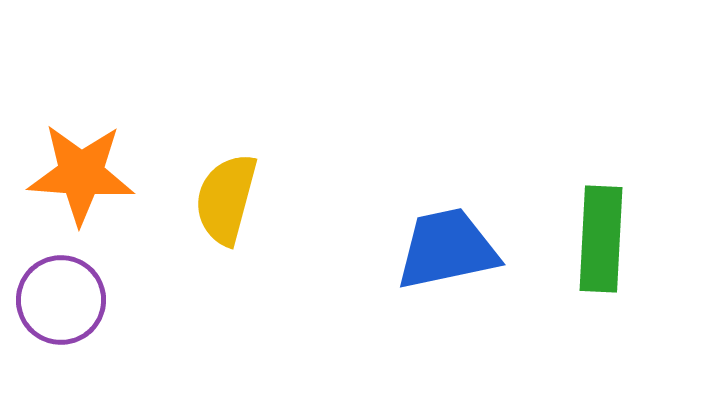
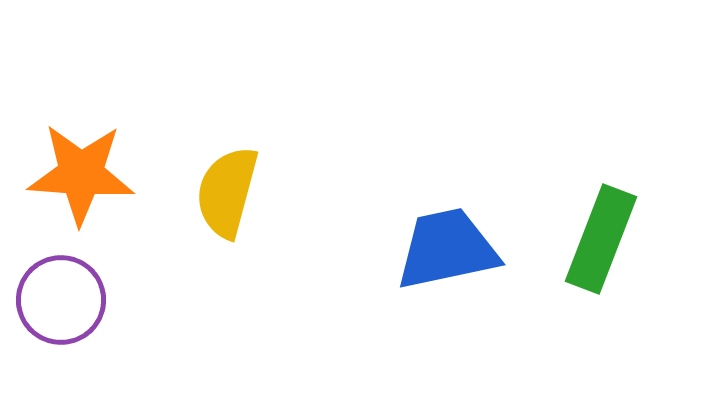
yellow semicircle: moved 1 px right, 7 px up
green rectangle: rotated 18 degrees clockwise
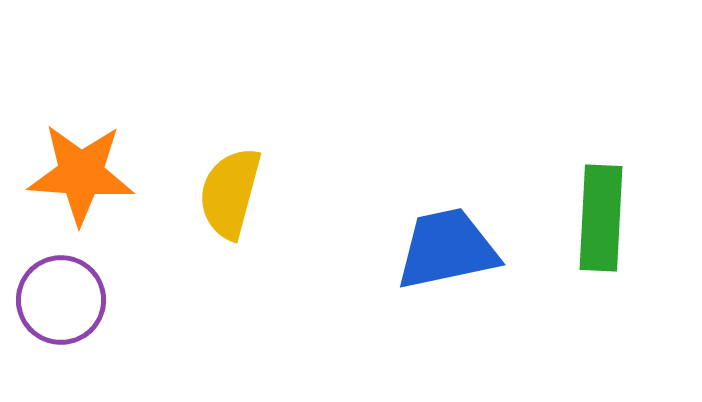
yellow semicircle: moved 3 px right, 1 px down
green rectangle: moved 21 px up; rotated 18 degrees counterclockwise
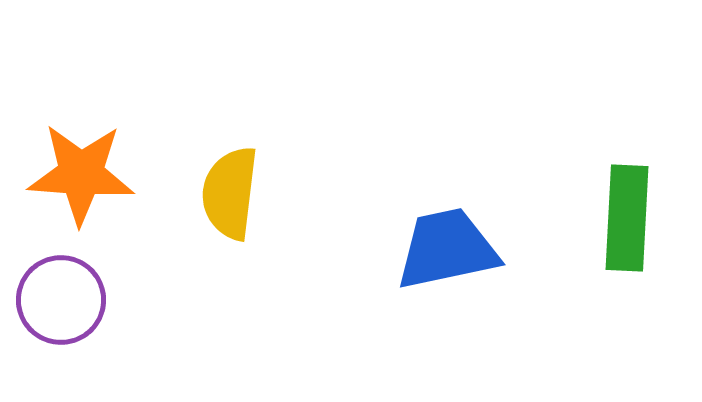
yellow semicircle: rotated 8 degrees counterclockwise
green rectangle: moved 26 px right
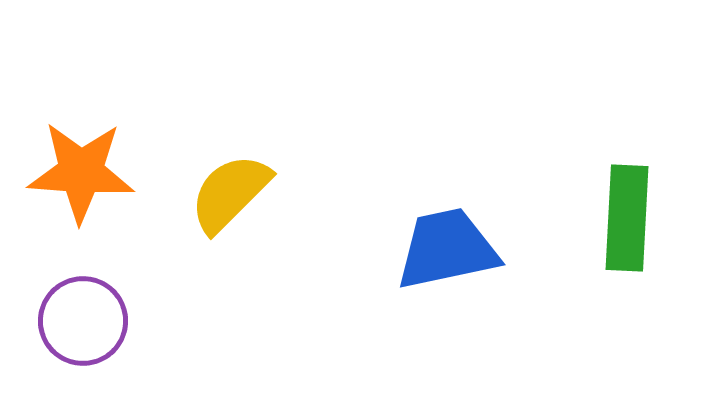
orange star: moved 2 px up
yellow semicircle: rotated 38 degrees clockwise
purple circle: moved 22 px right, 21 px down
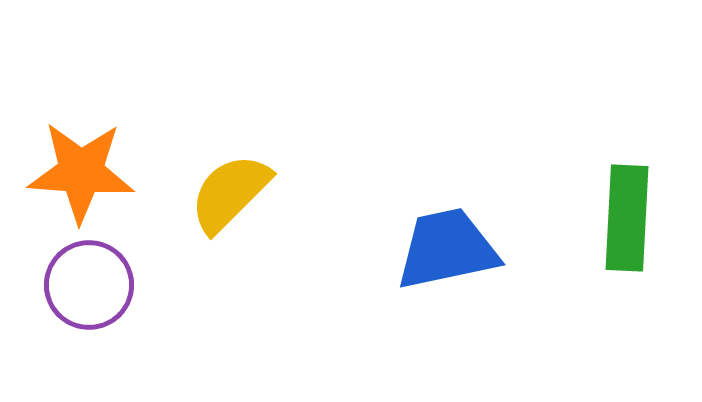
purple circle: moved 6 px right, 36 px up
